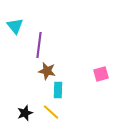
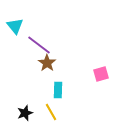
purple line: rotated 60 degrees counterclockwise
brown star: moved 8 px up; rotated 24 degrees clockwise
yellow line: rotated 18 degrees clockwise
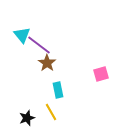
cyan triangle: moved 7 px right, 9 px down
cyan rectangle: rotated 14 degrees counterclockwise
black star: moved 2 px right, 5 px down
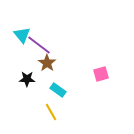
cyan rectangle: rotated 42 degrees counterclockwise
black star: moved 39 px up; rotated 21 degrees clockwise
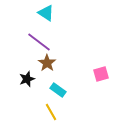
cyan triangle: moved 24 px right, 22 px up; rotated 18 degrees counterclockwise
purple line: moved 3 px up
black star: rotated 21 degrees counterclockwise
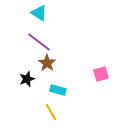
cyan triangle: moved 7 px left
cyan rectangle: rotated 21 degrees counterclockwise
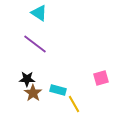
purple line: moved 4 px left, 2 px down
brown star: moved 14 px left, 30 px down
pink square: moved 4 px down
black star: rotated 21 degrees clockwise
yellow line: moved 23 px right, 8 px up
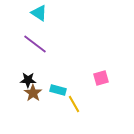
black star: moved 1 px right, 1 px down
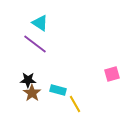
cyan triangle: moved 1 px right, 10 px down
pink square: moved 11 px right, 4 px up
brown star: moved 1 px left
yellow line: moved 1 px right
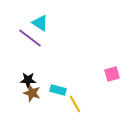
purple line: moved 5 px left, 6 px up
brown star: rotated 18 degrees counterclockwise
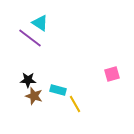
brown star: moved 2 px right, 3 px down
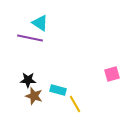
purple line: rotated 25 degrees counterclockwise
